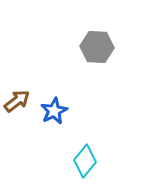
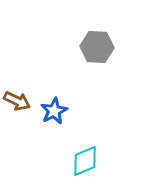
brown arrow: rotated 64 degrees clockwise
cyan diamond: rotated 28 degrees clockwise
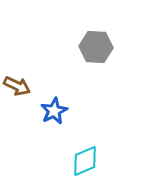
gray hexagon: moved 1 px left
brown arrow: moved 15 px up
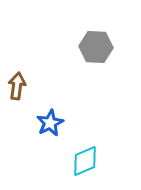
brown arrow: rotated 108 degrees counterclockwise
blue star: moved 4 px left, 12 px down
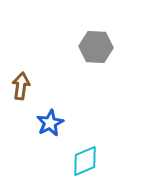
brown arrow: moved 4 px right
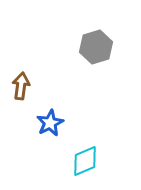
gray hexagon: rotated 20 degrees counterclockwise
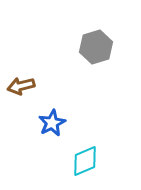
brown arrow: rotated 112 degrees counterclockwise
blue star: moved 2 px right
